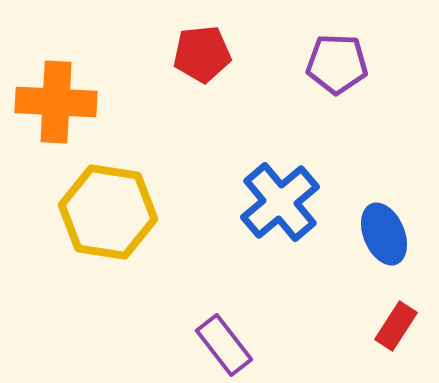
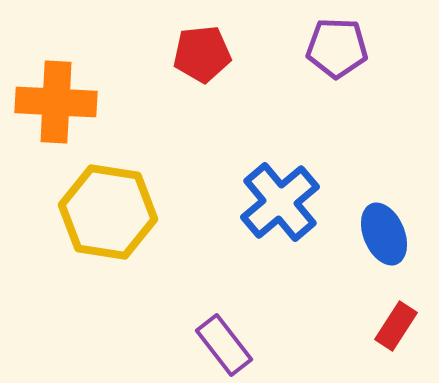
purple pentagon: moved 16 px up
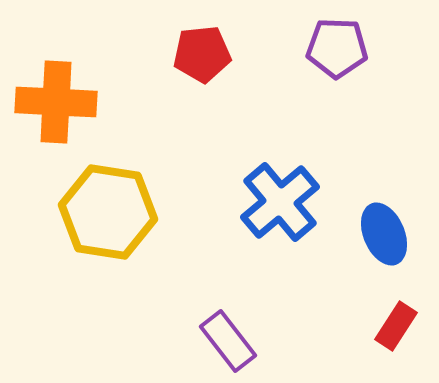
purple rectangle: moved 4 px right, 4 px up
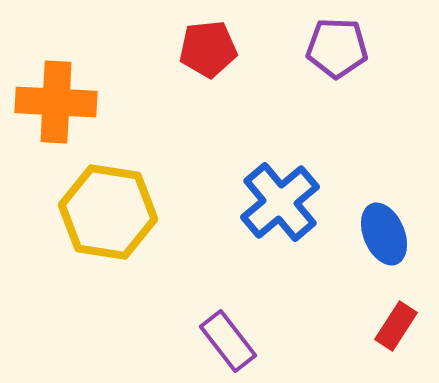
red pentagon: moved 6 px right, 5 px up
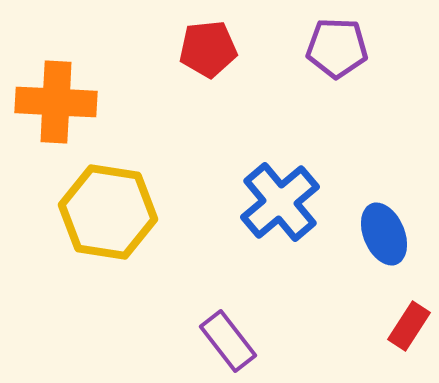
red rectangle: moved 13 px right
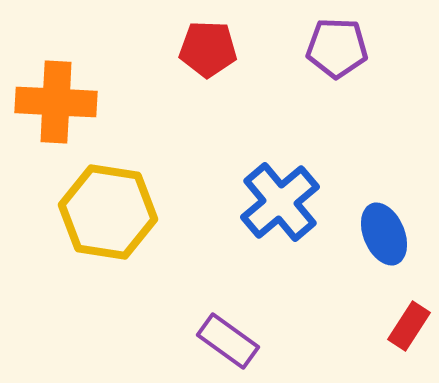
red pentagon: rotated 8 degrees clockwise
purple rectangle: rotated 16 degrees counterclockwise
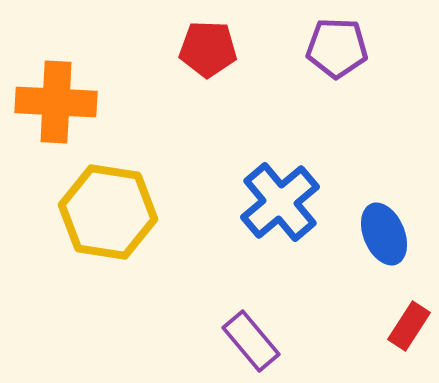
purple rectangle: moved 23 px right; rotated 14 degrees clockwise
